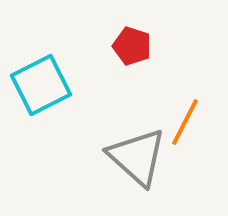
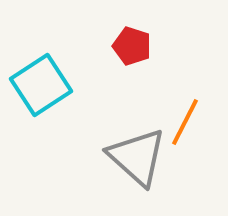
cyan square: rotated 6 degrees counterclockwise
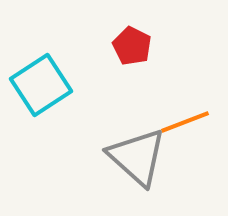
red pentagon: rotated 9 degrees clockwise
orange line: rotated 42 degrees clockwise
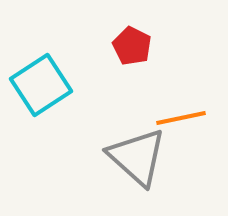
orange line: moved 4 px left, 4 px up; rotated 9 degrees clockwise
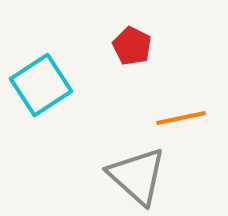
gray triangle: moved 19 px down
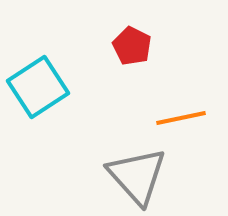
cyan square: moved 3 px left, 2 px down
gray triangle: rotated 6 degrees clockwise
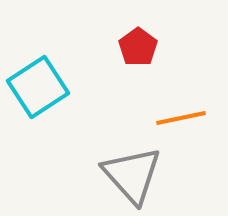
red pentagon: moved 6 px right, 1 px down; rotated 9 degrees clockwise
gray triangle: moved 5 px left, 1 px up
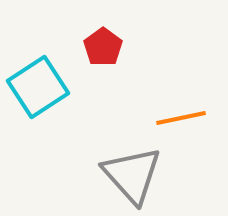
red pentagon: moved 35 px left
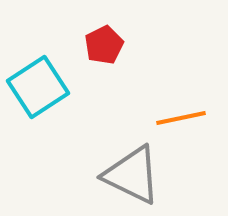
red pentagon: moved 1 px right, 2 px up; rotated 9 degrees clockwise
gray triangle: rotated 22 degrees counterclockwise
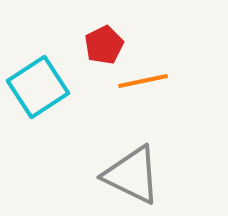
orange line: moved 38 px left, 37 px up
